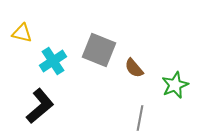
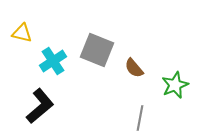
gray square: moved 2 px left
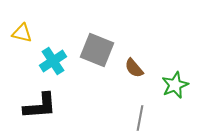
black L-shape: rotated 36 degrees clockwise
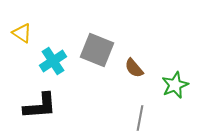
yellow triangle: rotated 20 degrees clockwise
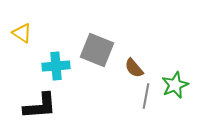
cyan cross: moved 3 px right, 5 px down; rotated 28 degrees clockwise
gray line: moved 6 px right, 22 px up
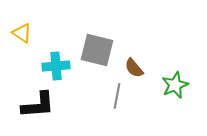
gray square: rotated 8 degrees counterclockwise
gray line: moved 29 px left
black L-shape: moved 2 px left, 1 px up
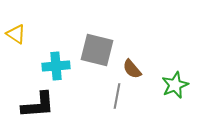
yellow triangle: moved 6 px left, 1 px down
brown semicircle: moved 2 px left, 1 px down
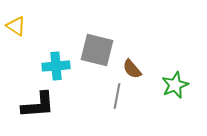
yellow triangle: moved 8 px up
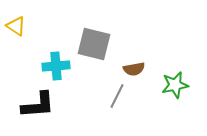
gray square: moved 3 px left, 6 px up
brown semicircle: moved 2 px right; rotated 60 degrees counterclockwise
green star: rotated 12 degrees clockwise
gray line: rotated 15 degrees clockwise
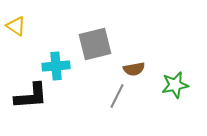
gray square: moved 1 px right; rotated 28 degrees counterclockwise
black L-shape: moved 7 px left, 9 px up
